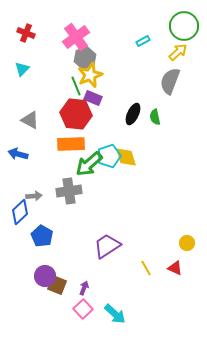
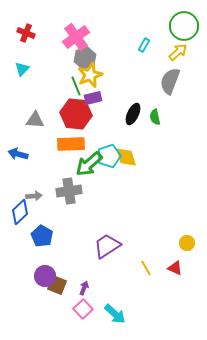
cyan rectangle: moved 1 px right, 4 px down; rotated 32 degrees counterclockwise
purple rectangle: rotated 36 degrees counterclockwise
gray triangle: moved 5 px right; rotated 24 degrees counterclockwise
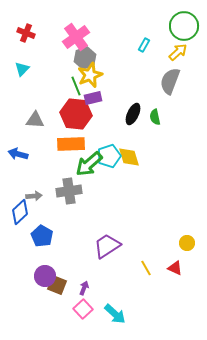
yellow diamond: moved 3 px right
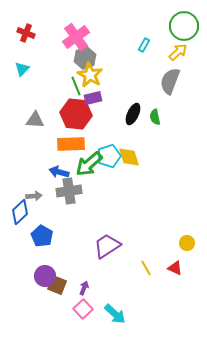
yellow star: rotated 20 degrees counterclockwise
blue arrow: moved 41 px right, 18 px down
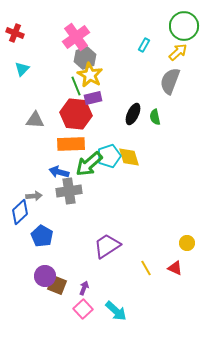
red cross: moved 11 px left
cyan arrow: moved 1 px right, 3 px up
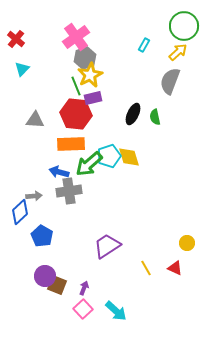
red cross: moved 1 px right, 6 px down; rotated 18 degrees clockwise
yellow star: rotated 15 degrees clockwise
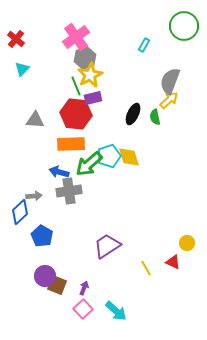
yellow arrow: moved 9 px left, 48 px down
red triangle: moved 2 px left, 6 px up
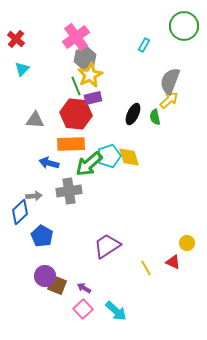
blue arrow: moved 10 px left, 9 px up
purple arrow: rotated 80 degrees counterclockwise
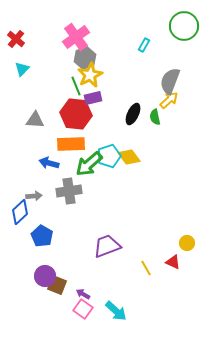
yellow diamond: rotated 20 degrees counterclockwise
purple trapezoid: rotated 12 degrees clockwise
purple arrow: moved 1 px left, 6 px down
pink square: rotated 12 degrees counterclockwise
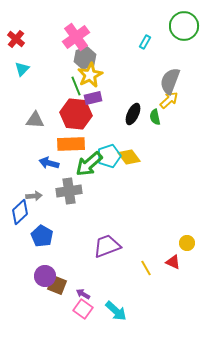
cyan rectangle: moved 1 px right, 3 px up
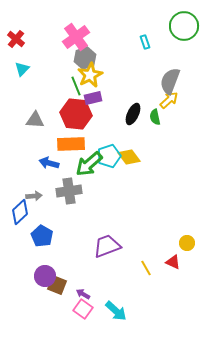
cyan rectangle: rotated 48 degrees counterclockwise
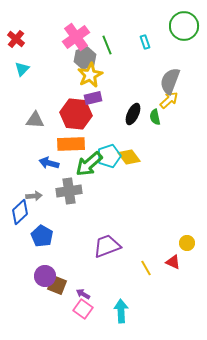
green line: moved 31 px right, 41 px up
cyan arrow: moved 5 px right; rotated 135 degrees counterclockwise
